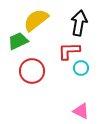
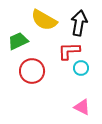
yellow semicircle: moved 8 px right; rotated 112 degrees counterclockwise
pink triangle: moved 1 px right, 4 px up
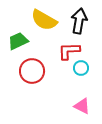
black arrow: moved 2 px up
pink triangle: moved 1 px up
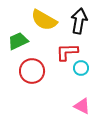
red L-shape: moved 2 px left, 1 px down
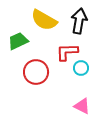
red circle: moved 4 px right, 1 px down
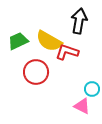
yellow semicircle: moved 5 px right, 21 px down
red L-shape: rotated 20 degrees clockwise
cyan circle: moved 11 px right, 21 px down
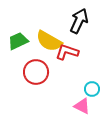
black arrow: rotated 15 degrees clockwise
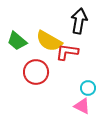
black arrow: rotated 15 degrees counterclockwise
green trapezoid: moved 1 px left; rotated 115 degrees counterclockwise
red L-shape: rotated 10 degrees counterclockwise
cyan circle: moved 4 px left, 1 px up
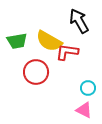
black arrow: rotated 40 degrees counterclockwise
green trapezoid: rotated 50 degrees counterclockwise
pink triangle: moved 2 px right, 4 px down
